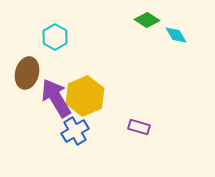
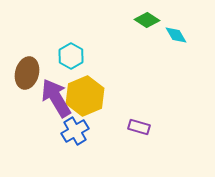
cyan hexagon: moved 16 px right, 19 px down
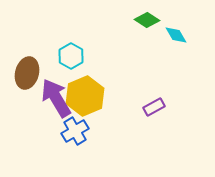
purple rectangle: moved 15 px right, 20 px up; rotated 45 degrees counterclockwise
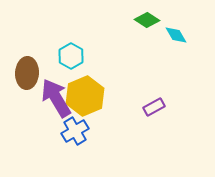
brown ellipse: rotated 12 degrees counterclockwise
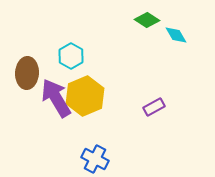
blue cross: moved 20 px right, 28 px down; rotated 32 degrees counterclockwise
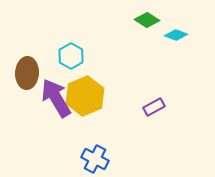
cyan diamond: rotated 40 degrees counterclockwise
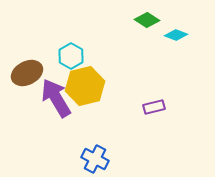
brown ellipse: rotated 60 degrees clockwise
yellow hexagon: moved 10 px up; rotated 9 degrees clockwise
purple rectangle: rotated 15 degrees clockwise
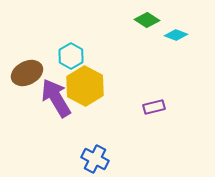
yellow hexagon: rotated 18 degrees counterclockwise
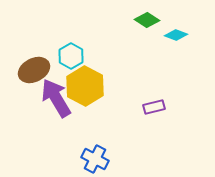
brown ellipse: moved 7 px right, 3 px up
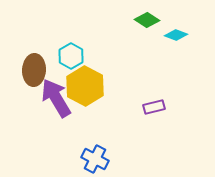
brown ellipse: rotated 60 degrees counterclockwise
